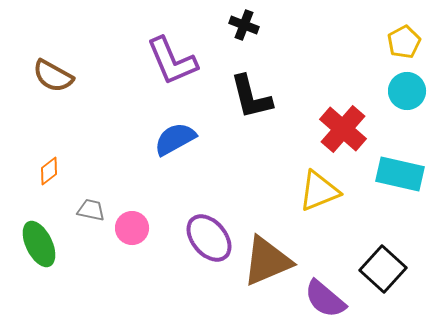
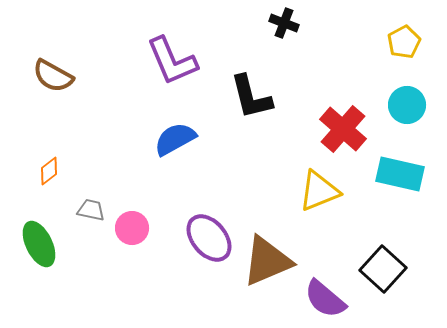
black cross: moved 40 px right, 2 px up
cyan circle: moved 14 px down
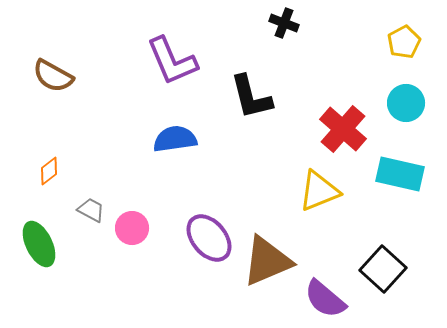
cyan circle: moved 1 px left, 2 px up
blue semicircle: rotated 21 degrees clockwise
gray trapezoid: rotated 16 degrees clockwise
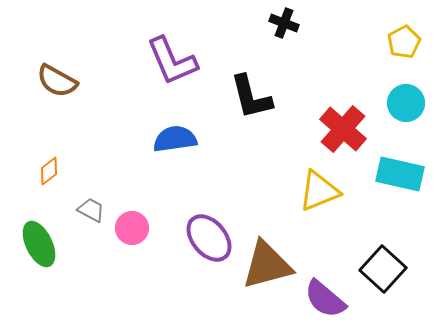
brown semicircle: moved 4 px right, 5 px down
brown triangle: moved 4 px down; rotated 8 degrees clockwise
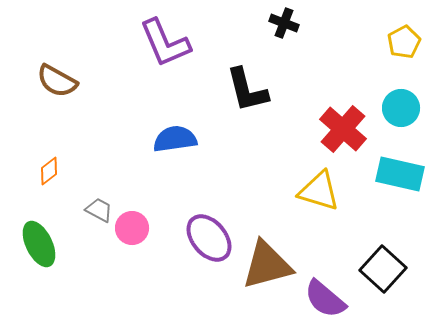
purple L-shape: moved 7 px left, 18 px up
black L-shape: moved 4 px left, 7 px up
cyan circle: moved 5 px left, 5 px down
yellow triangle: rotated 39 degrees clockwise
gray trapezoid: moved 8 px right
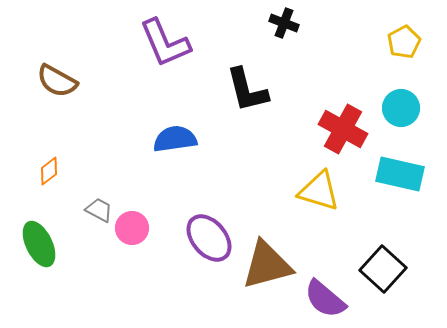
red cross: rotated 12 degrees counterclockwise
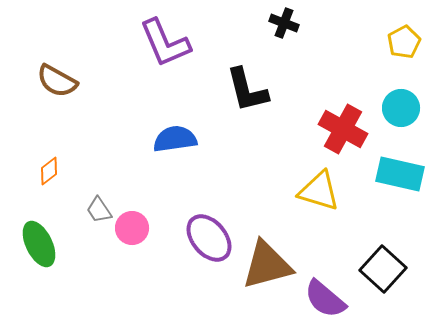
gray trapezoid: rotated 152 degrees counterclockwise
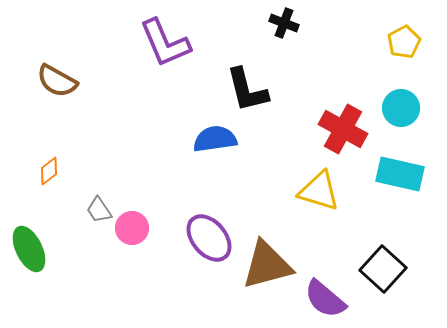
blue semicircle: moved 40 px right
green ellipse: moved 10 px left, 5 px down
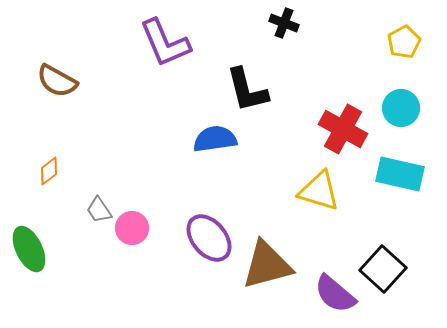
purple semicircle: moved 10 px right, 5 px up
